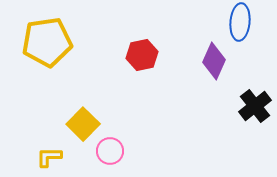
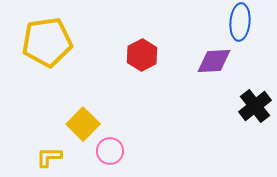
red hexagon: rotated 16 degrees counterclockwise
purple diamond: rotated 63 degrees clockwise
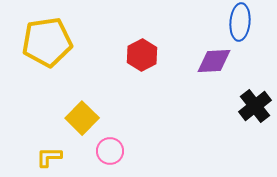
yellow square: moved 1 px left, 6 px up
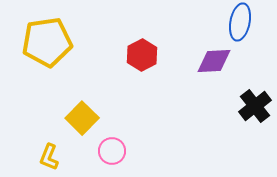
blue ellipse: rotated 6 degrees clockwise
pink circle: moved 2 px right
yellow L-shape: rotated 68 degrees counterclockwise
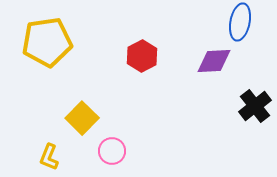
red hexagon: moved 1 px down
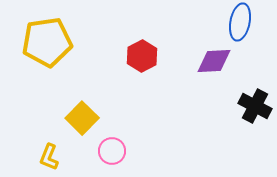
black cross: rotated 24 degrees counterclockwise
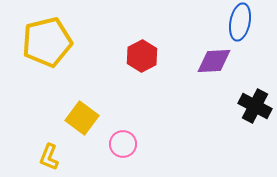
yellow pentagon: rotated 6 degrees counterclockwise
yellow square: rotated 8 degrees counterclockwise
pink circle: moved 11 px right, 7 px up
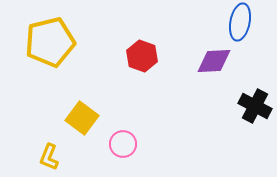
yellow pentagon: moved 3 px right
red hexagon: rotated 12 degrees counterclockwise
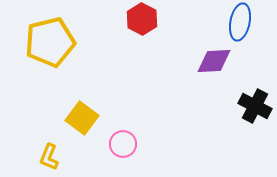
red hexagon: moved 37 px up; rotated 8 degrees clockwise
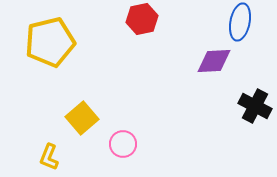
red hexagon: rotated 20 degrees clockwise
yellow square: rotated 12 degrees clockwise
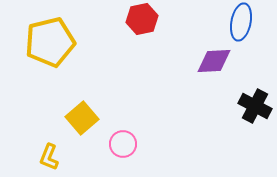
blue ellipse: moved 1 px right
